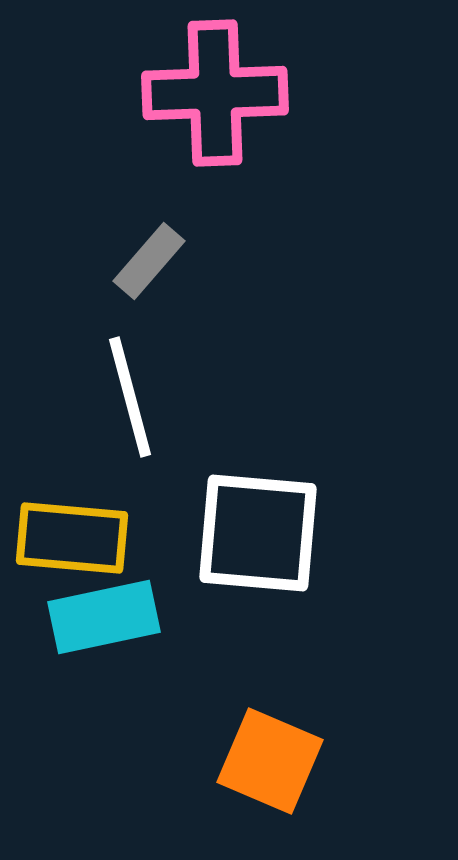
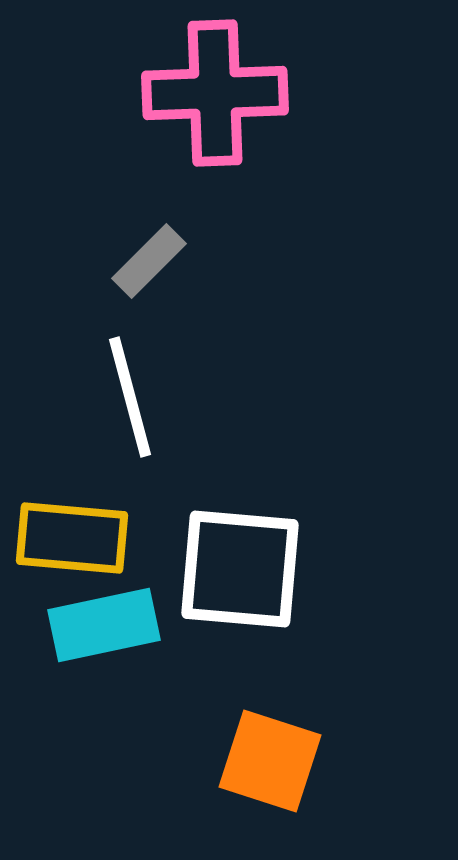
gray rectangle: rotated 4 degrees clockwise
white square: moved 18 px left, 36 px down
cyan rectangle: moved 8 px down
orange square: rotated 5 degrees counterclockwise
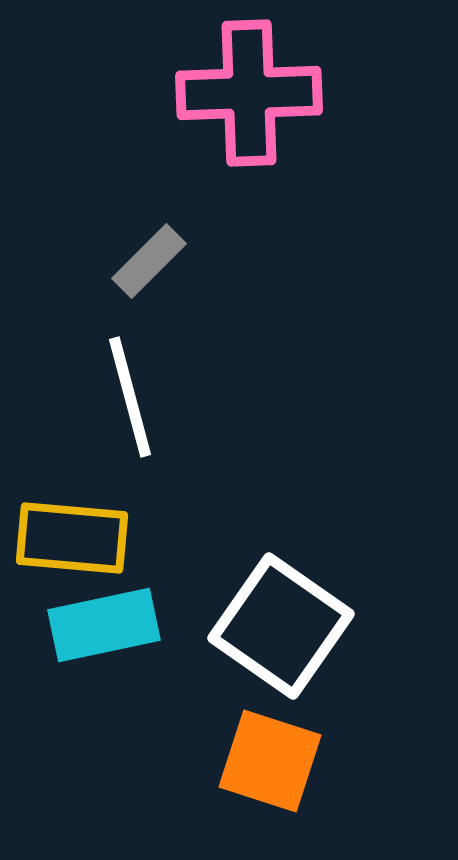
pink cross: moved 34 px right
white square: moved 41 px right, 57 px down; rotated 30 degrees clockwise
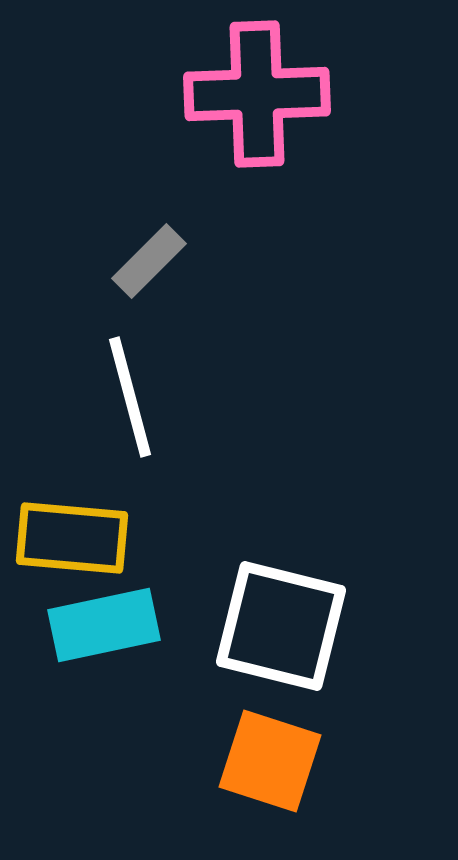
pink cross: moved 8 px right, 1 px down
white square: rotated 21 degrees counterclockwise
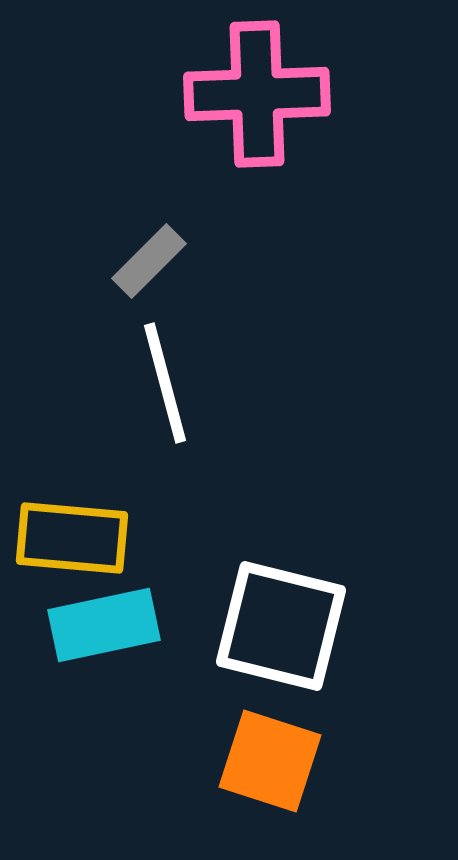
white line: moved 35 px right, 14 px up
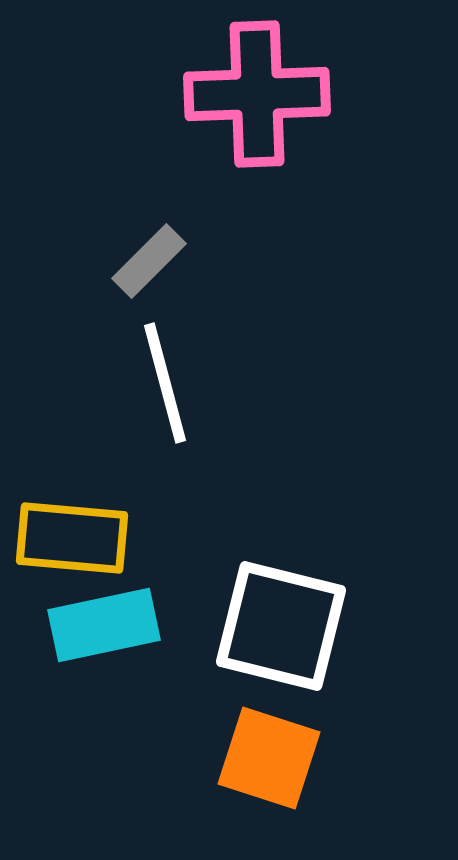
orange square: moved 1 px left, 3 px up
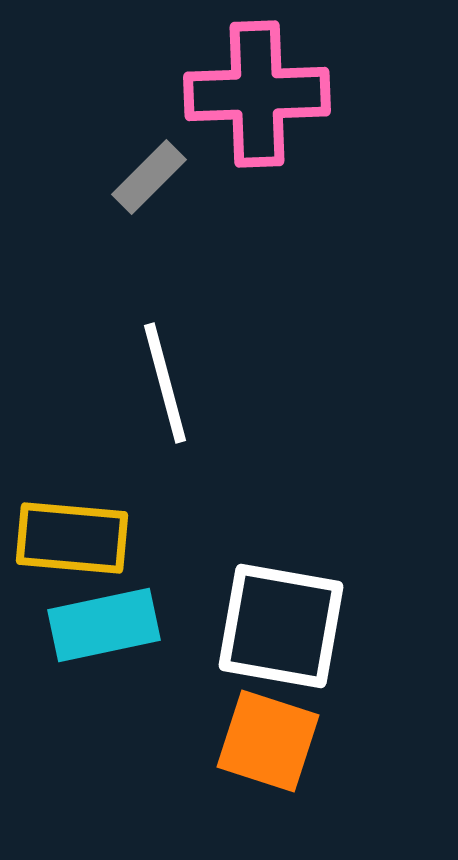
gray rectangle: moved 84 px up
white square: rotated 4 degrees counterclockwise
orange square: moved 1 px left, 17 px up
